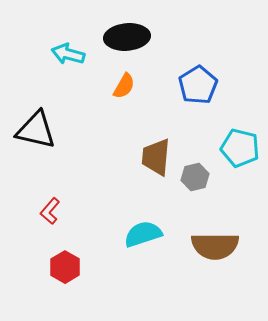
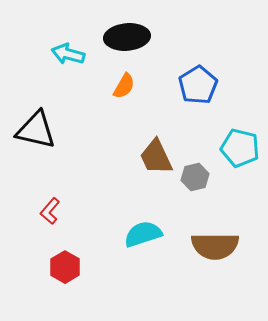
brown trapezoid: rotated 30 degrees counterclockwise
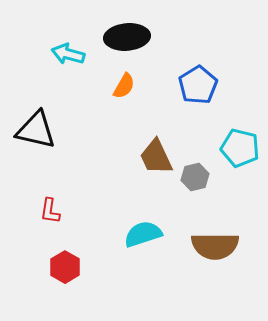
red L-shape: rotated 32 degrees counterclockwise
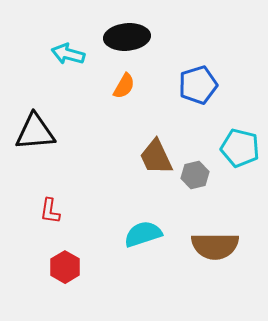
blue pentagon: rotated 15 degrees clockwise
black triangle: moved 1 px left, 2 px down; rotated 18 degrees counterclockwise
gray hexagon: moved 2 px up
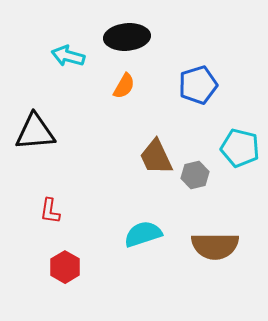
cyan arrow: moved 2 px down
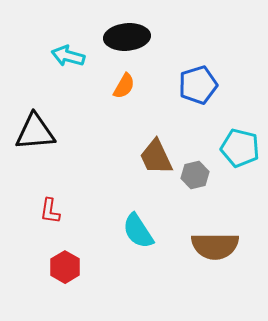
cyan semicircle: moved 5 px left, 3 px up; rotated 105 degrees counterclockwise
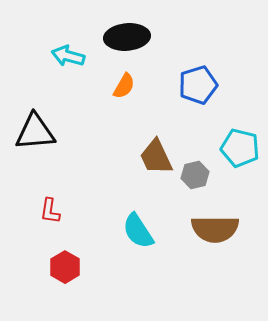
brown semicircle: moved 17 px up
